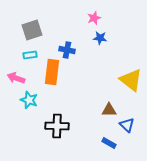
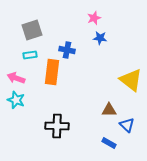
cyan star: moved 13 px left
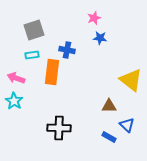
gray square: moved 2 px right
cyan rectangle: moved 2 px right
cyan star: moved 2 px left, 1 px down; rotated 12 degrees clockwise
brown triangle: moved 4 px up
black cross: moved 2 px right, 2 px down
blue rectangle: moved 6 px up
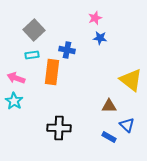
pink star: moved 1 px right
gray square: rotated 25 degrees counterclockwise
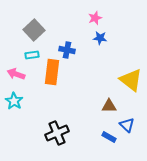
pink arrow: moved 4 px up
black cross: moved 2 px left, 5 px down; rotated 25 degrees counterclockwise
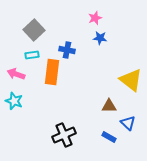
cyan star: rotated 12 degrees counterclockwise
blue triangle: moved 1 px right, 2 px up
black cross: moved 7 px right, 2 px down
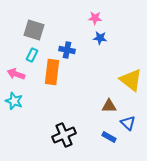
pink star: rotated 24 degrees clockwise
gray square: rotated 30 degrees counterclockwise
cyan rectangle: rotated 56 degrees counterclockwise
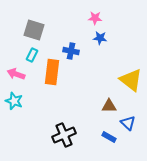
blue cross: moved 4 px right, 1 px down
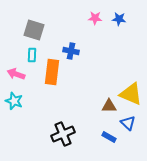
blue star: moved 19 px right, 19 px up
cyan rectangle: rotated 24 degrees counterclockwise
yellow triangle: moved 14 px down; rotated 15 degrees counterclockwise
black cross: moved 1 px left, 1 px up
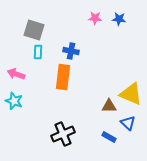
cyan rectangle: moved 6 px right, 3 px up
orange rectangle: moved 11 px right, 5 px down
